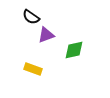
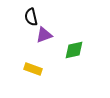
black semicircle: rotated 42 degrees clockwise
purple triangle: moved 2 px left
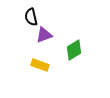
green diamond: rotated 20 degrees counterclockwise
yellow rectangle: moved 7 px right, 4 px up
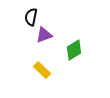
black semicircle: rotated 24 degrees clockwise
yellow rectangle: moved 2 px right, 5 px down; rotated 24 degrees clockwise
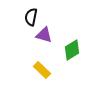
purple triangle: rotated 36 degrees clockwise
green diamond: moved 2 px left
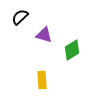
black semicircle: moved 11 px left; rotated 36 degrees clockwise
yellow rectangle: moved 10 px down; rotated 42 degrees clockwise
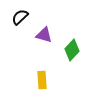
green diamond: rotated 15 degrees counterclockwise
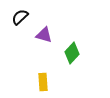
green diamond: moved 3 px down
yellow rectangle: moved 1 px right, 2 px down
